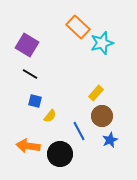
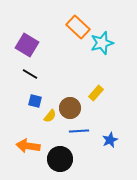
brown circle: moved 32 px left, 8 px up
blue line: rotated 66 degrees counterclockwise
black circle: moved 5 px down
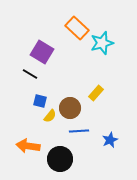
orange rectangle: moved 1 px left, 1 px down
purple square: moved 15 px right, 7 px down
blue square: moved 5 px right
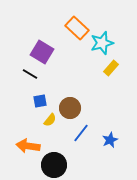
yellow rectangle: moved 15 px right, 25 px up
blue square: rotated 24 degrees counterclockwise
yellow semicircle: moved 4 px down
blue line: moved 2 px right, 2 px down; rotated 48 degrees counterclockwise
black circle: moved 6 px left, 6 px down
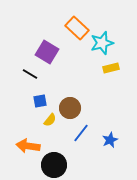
purple square: moved 5 px right
yellow rectangle: rotated 35 degrees clockwise
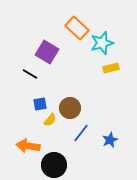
blue square: moved 3 px down
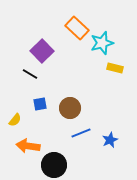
purple square: moved 5 px left, 1 px up; rotated 15 degrees clockwise
yellow rectangle: moved 4 px right; rotated 28 degrees clockwise
yellow semicircle: moved 35 px left
blue line: rotated 30 degrees clockwise
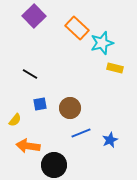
purple square: moved 8 px left, 35 px up
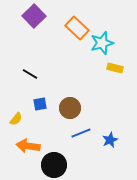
yellow semicircle: moved 1 px right, 1 px up
